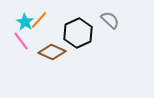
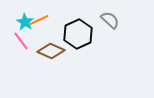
orange line: rotated 24 degrees clockwise
black hexagon: moved 1 px down
brown diamond: moved 1 px left, 1 px up
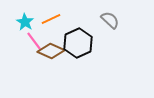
orange line: moved 12 px right, 1 px up
black hexagon: moved 9 px down
pink line: moved 13 px right
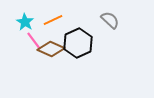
orange line: moved 2 px right, 1 px down
brown diamond: moved 2 px up
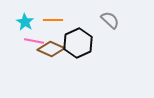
orange line: rotated 24 degrees clockwise
pink line: rotated 42 degrees counterclockwise
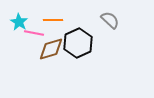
cyan star: moved 6 px left
pink line: moved 8 px up
brown diamond: rotated 40 degrees counterclockwise
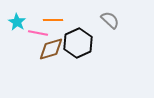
cyan star: moved 2 px left
pink line: moved 4 px right
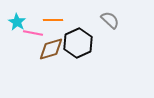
pink line: moved 5 px left
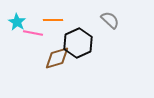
brown diamond: moved 6 px right, 9 px down
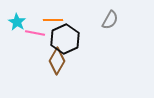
gray semicircle: rotated 78 degrees clockwise
pink line: moved 2 px right
black hexagon: moved 13 px left, 4 px up
brown diamond: moved 3 px down; rotated 44 degrees counterclockwise
